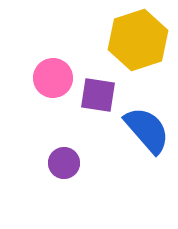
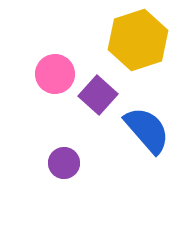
pink circle: moved 2 px right, 4 px up
purple square: rotated 33 degrees clockwise
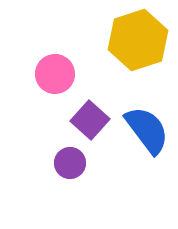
purple square: moved 8 px left, 25 px down
blue semicircle: rotated 4 degrees clockwise
purple circle: moved 6 px right
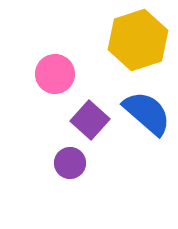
blue semicircle: moved 17 px up; rotated 12 degrees counterclockwise
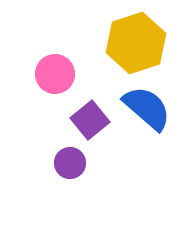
yellow hexagon: moved 2 px left, 3 px down
blue semicircle: moved 5 px up
purple square: rotated 9 degrees clockwise
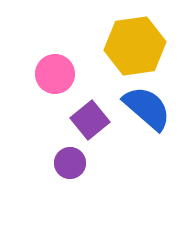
yellow hexagon: moved 1 px left, 3 px down; rotated 10 degrees clockwise
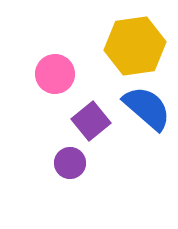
purple square: moved 1 px right, 1 px down
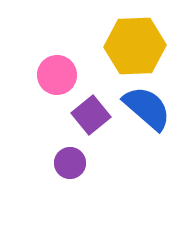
yellow hexagon: rotated 6 degrees clockwise
pink circle: moved 2 px right, 1 px down
purple square: moved 6 px up
